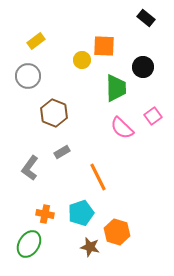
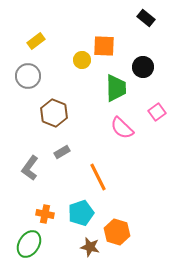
pink square: moved 4 px right, 4 px up
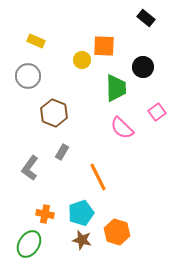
yellow rectangle: rotated 60 degrees clockwise
gray rectangle: rotated 28 degrees counterclockwise
brown star: moved 8 px left, 7 px up
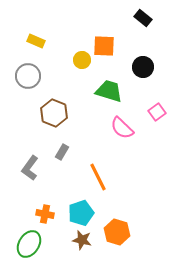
black rectangle: moved 3 px left
green trapezoid: moved 7 px left, 3 px down; rotated 72 degrees counterclockwise
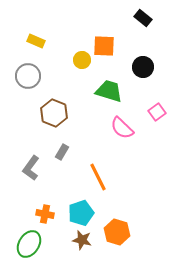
gray L-shape: moved 1 px right
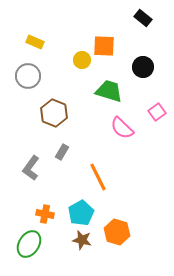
yellow rectangle: moved 1 px left, 1 px down
cyan pentagon: rotated 10 degrees counterclockwise
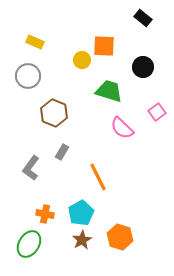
orange hexagon: moved 3 px right, 5 px down
brown star: rotated 30 degrees clockwise
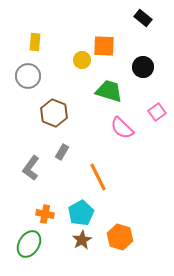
yellow rectangle: rotated 72 degrees clockwise
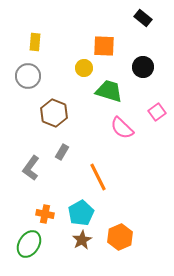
yellow circle: moved 2 px right, 8 px down
orange hexagon: rotated 20 degrees clockwise
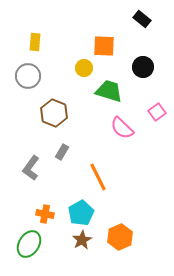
black rectangle: moved 1 px left, 1 px down
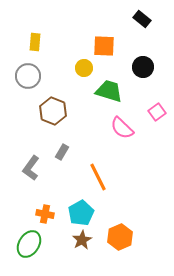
brown hexagon: moved 1 px left, 2 px up
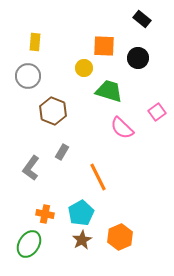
black circle: moved 5 px left, 9 px up
